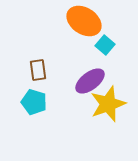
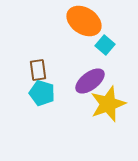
cyan pentagon: moved 8 px right, 9 px up
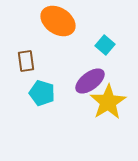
orange ellipse: moved 26 px left
brown rectangle: moved 12 px left, 9 px up
yellow star: moved 2 px up; rotated 12 degrees counterclockwise
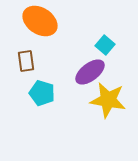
orange ellipse: moved 18 px left
purple ellipse: moved 9 px up
yellow star: moved 2 px up; rotated 30 degrees counterclockwise
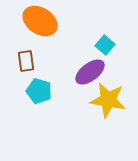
cyan pentagon: moved 3 px left, 2 px up
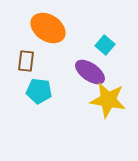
orange ellipse: moved 8 px right, 7 px down
brown rectangle: rotated 15 degrees clockwise
purple ellipse: rotated 72 degrees clockwise
cyan pentagon: rotated 10 degrees counterclockwise
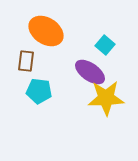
orange ellipse: moved 2 px left, 3 px down
yellow star: moved 2 px left, 2 px up; rotated 12 degrees counterclockwise
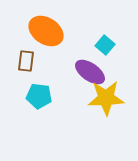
cyan pentagon: moved 5 px down
